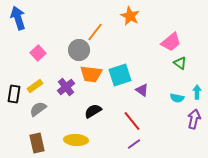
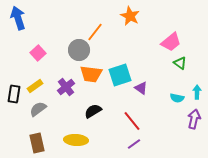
purple triangle: moved 1 px left, 2 px up
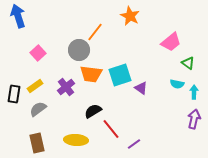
blue arrow: moved 2 px up
green triangle: moved 8 px right
cyan arrow: moved 3 px left
cyan semicircle: moved 14 px up
red line: moved 21 px left, 8 px down
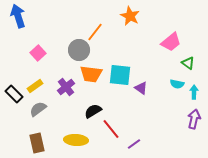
cyan square: rotated 25 degrees clockwise
black rectangle: rotated 54 degrees counterclockwise
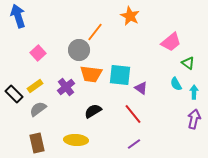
cyan semicircle: moved 1 px left; rotated 48 degrees clockwise
red line: moved 22 px right, 15 px up
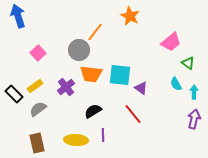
purple line: moved 31 px left, 9 px up; rotated 56 degrees counterclockwise
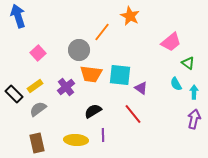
orange line: moved 7 px right
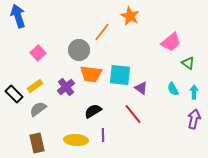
cyan semicircle: moved 3 px left, 5 px down
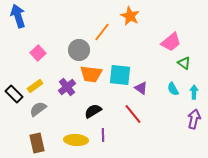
green triangle: moved 4 px left
purple cross: moved 1 px right
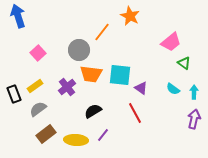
cyan semicircle: rotated 24 degrees counterclockwise
black rectangle: rotated 24 degrees clockwise
red line: moved 2 px right, 1 px up; rotated 10 degrees clockwise
purple line: rotated 40 degrees clockwise
brown rectangle: moved 9 px right, 9 px up; rotated 66 degrees clockwise
